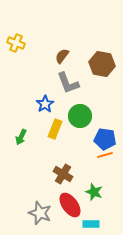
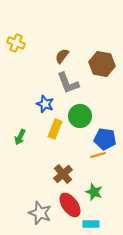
blue star: rotated 18 degrees counterclockwise
green arrow: moved 1 px left
orange line: moved 7 px left
brown cross: rotated 18 degrees clockwise
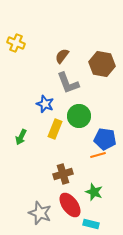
green circle: moved 1 px left
green arrow: moved 1 px right
brown cross: rotated 24 degrees clockwise
cyan rectangle: rotated 14 degrees clockwise
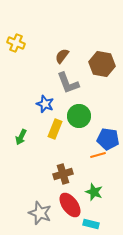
blue pentagon: moved 3 px right
